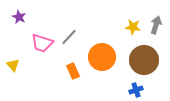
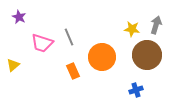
yellow star: moved 1 px left, 2 px down
gray line: rotated 66 degrees counterclockwise
brown circle: moved 3 px right, 5 px up
yellow triangle: rotated 32 degrees clockwise
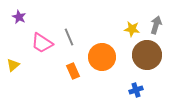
pink trapezoid: rotated 15 degrees clockwise
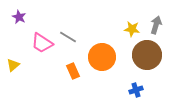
gray line: moved 1 px left; rotated 36 degrees counterclockwise
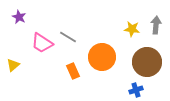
gray arrow: rotated 12 degrees counterclockwise
brown circle: moved 7 px down
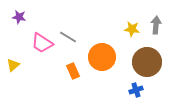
purple star: rotated 16 degrees counterclockwise
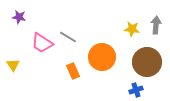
yellow triangle: rotated 24 degrees counterclockwise
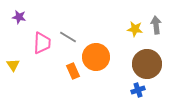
gray arrow: rotated 12 degrees counterclockwise
yellow star: moved 3 px right
pink trapezoid: rotated 120 degrees counterclockwise
orange circle: moved 6 px left
brown circle: moved 2 px down
blue cross: moved 2 px right
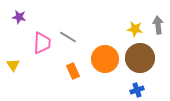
gray arrow: moved 2 px right
orange circle: moved 9 px right, 2 px down
brown circle: moved 7 px left, 6 px up
blue cross: moved 1 px left
